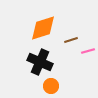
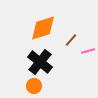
brown line: rotated 32 degrees counterclockwise
black cross: rotated 15 degrees clockwise
orange circle: moved 17 px left
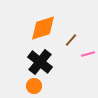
pink line: moved 3 px down
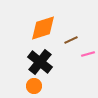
brown line: rotated 24 degrees clockwise
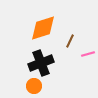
brown line: moved 1 px left, 1 px down; rotated 40 degrees counterclockwise
black cross: moved 1 px right, 1 px down; rotated 30 degrees clockwise
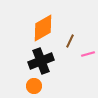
orange diamond: rotated 12 degrees counterclockwise
black cross: moved 2 px up
